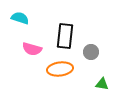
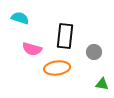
gray circle: moved 3 px right
orange ellipse: moved 3 px left, 1 px up
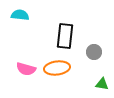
cyan semicircle: moved 3 px up; rotated 12 degrees counterclockwise
pink semicircle: moved 6 px left, 20 px down
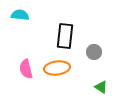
pink semicircle: rotated 60 degrees clockwise
green triangle: moved 1 px left, 3 px down; rotated 24 degrees clockwise
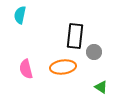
cyan semicircle: rotated 84 degrees counterclockwise
black rectangle: moved 10 px right
orange ellipse: moved 6 px right, 1 px up
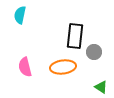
pink semicircle: moved 1 px left, 2 px up
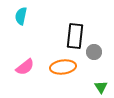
cyan semicircle: moved 1 px right, 1 px down
pink semicircle: rotated 114 degrees counterclockwise
green triangle: rotated 24 degrees clockwise
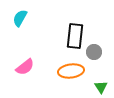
cyan semicircle: moved 1 px left, 2 px down; rotated 18 degrees clockwise
orange ellipse: moved 8 px right, 4 px down
